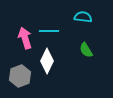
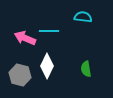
pink arrow: rotated 50 degrees counterclockwise
green semicircle: moved 19 px down; rotated 21 degrees clockwise
white diamond: moved 5 px down
gray hexagon: moved 1 px up; rotated 25 degrees counterclockwise
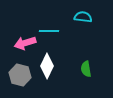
pink arrow: moved 5 px down; rotated 40 degrees counterclockwise
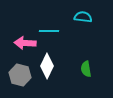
pink arrow: rotated 20 degrees clockwise
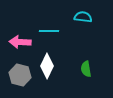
pink arrow: moved 5 px left, 1 px up
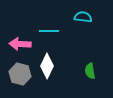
pink arrow: moved 2 px down
green semicircle: moved 4 px right, 2 px down
gray hexagon: moved 1 px up
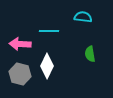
green semicircle: moved 17 px up
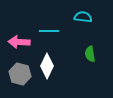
pink arrow: moved 1 px left, 2 px up
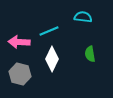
cyan line: rotated 24 degrees counterclockwise
white diamond: moved 5 px right, 7 px up
